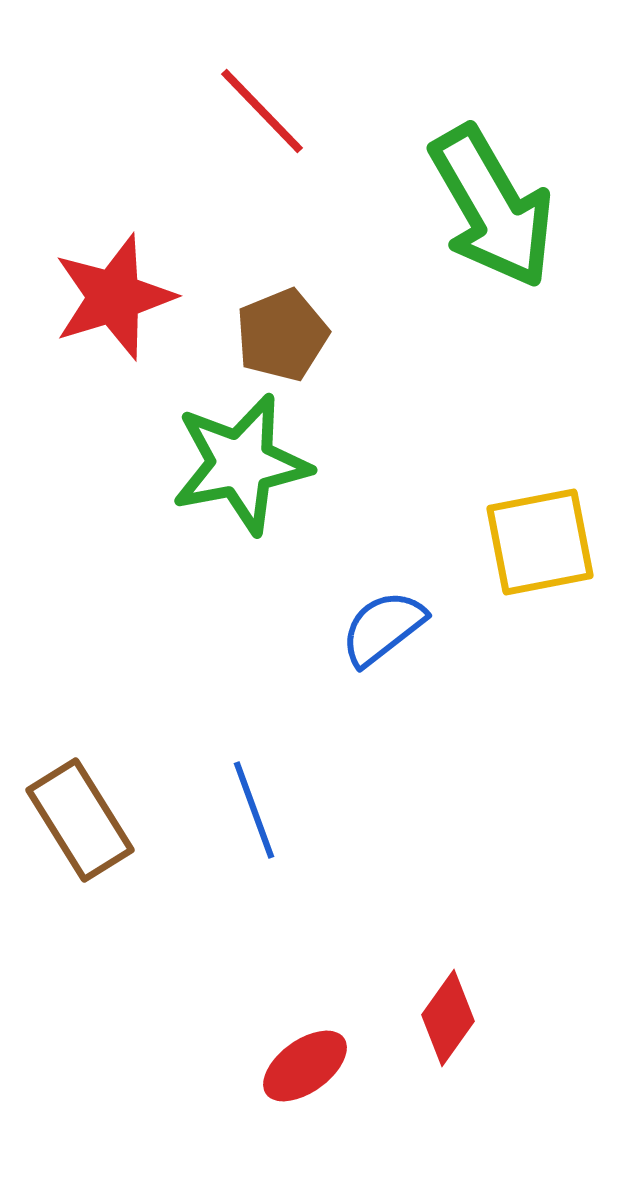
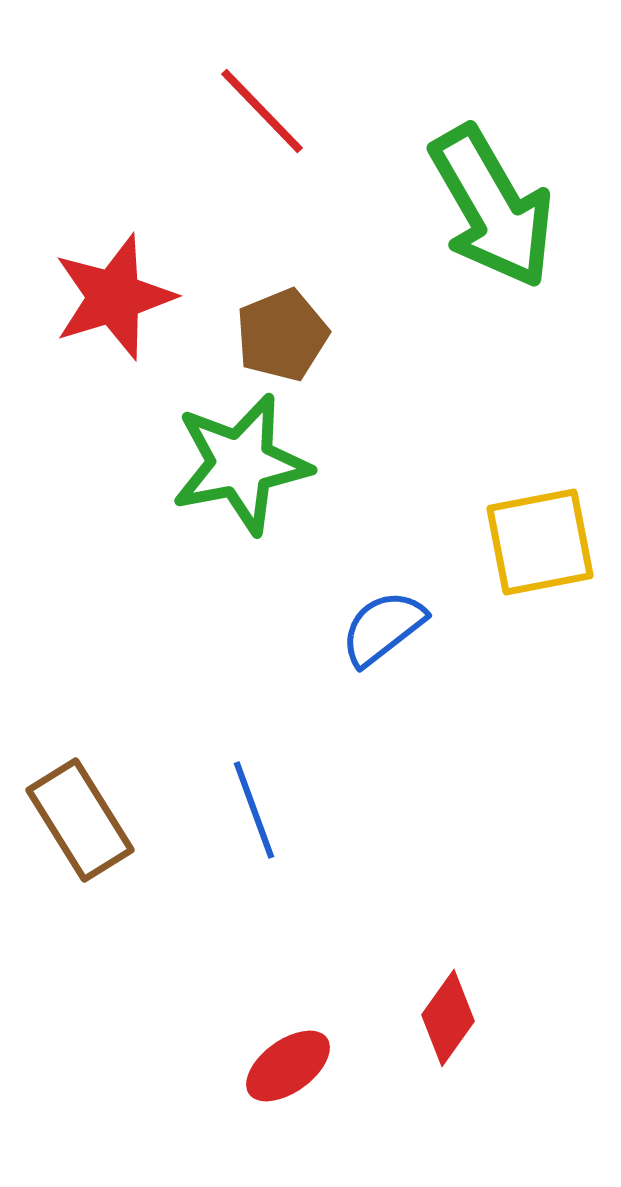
red ellipse: moved 17 px left
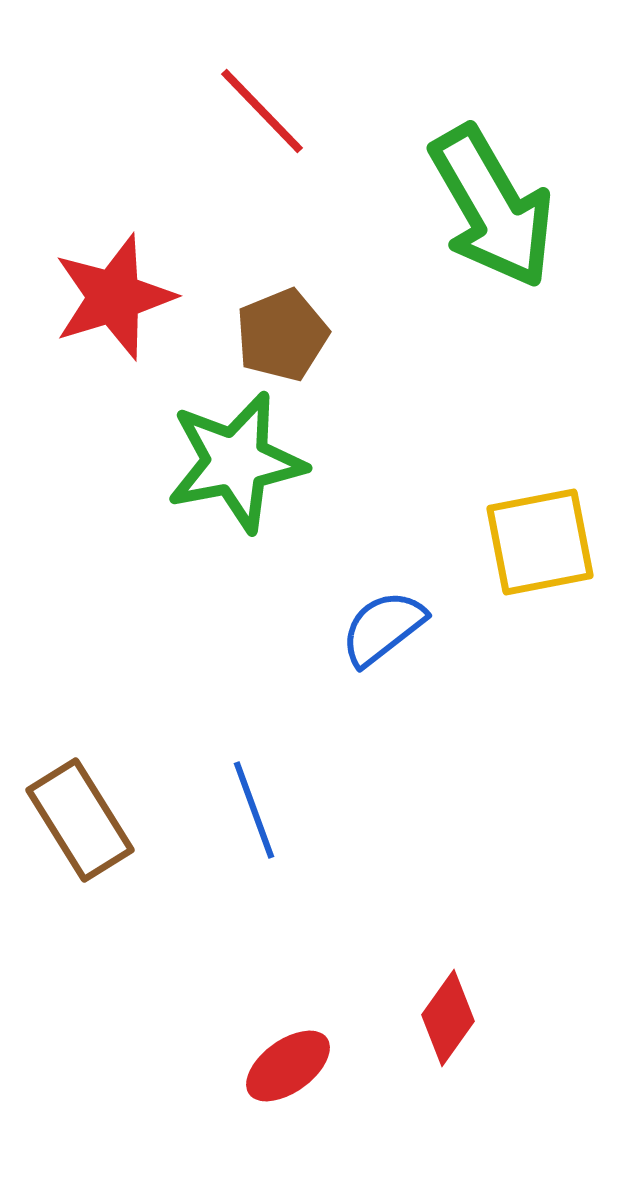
green star: moved 5 px left, 2 px up
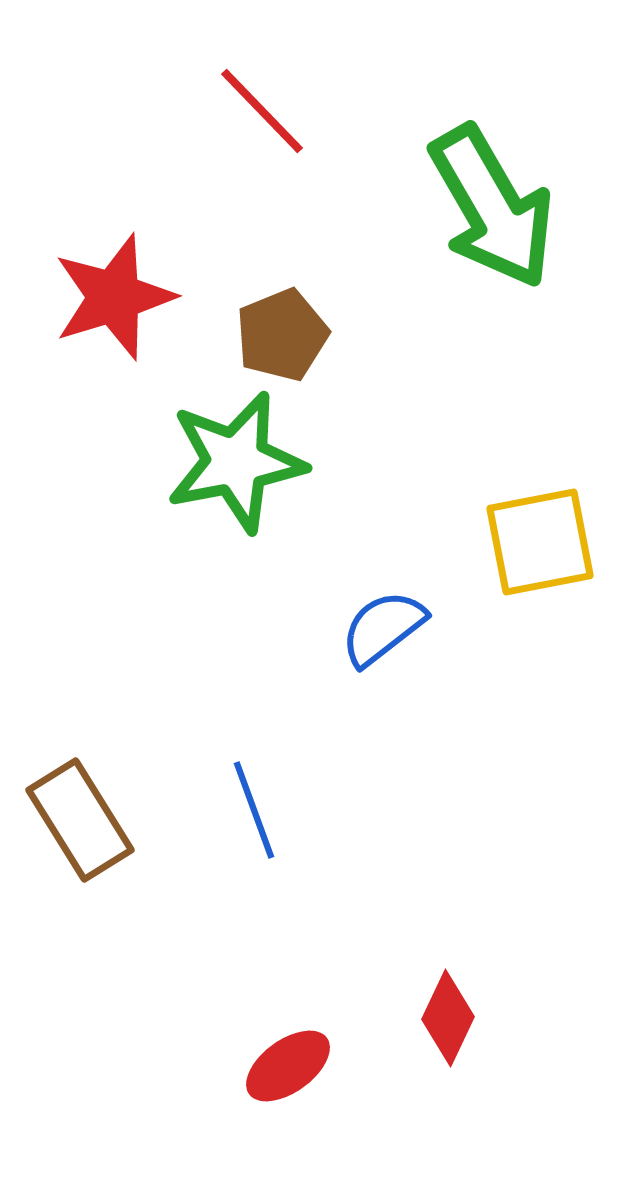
red diamond: rotated 10 degrees counterclockwise
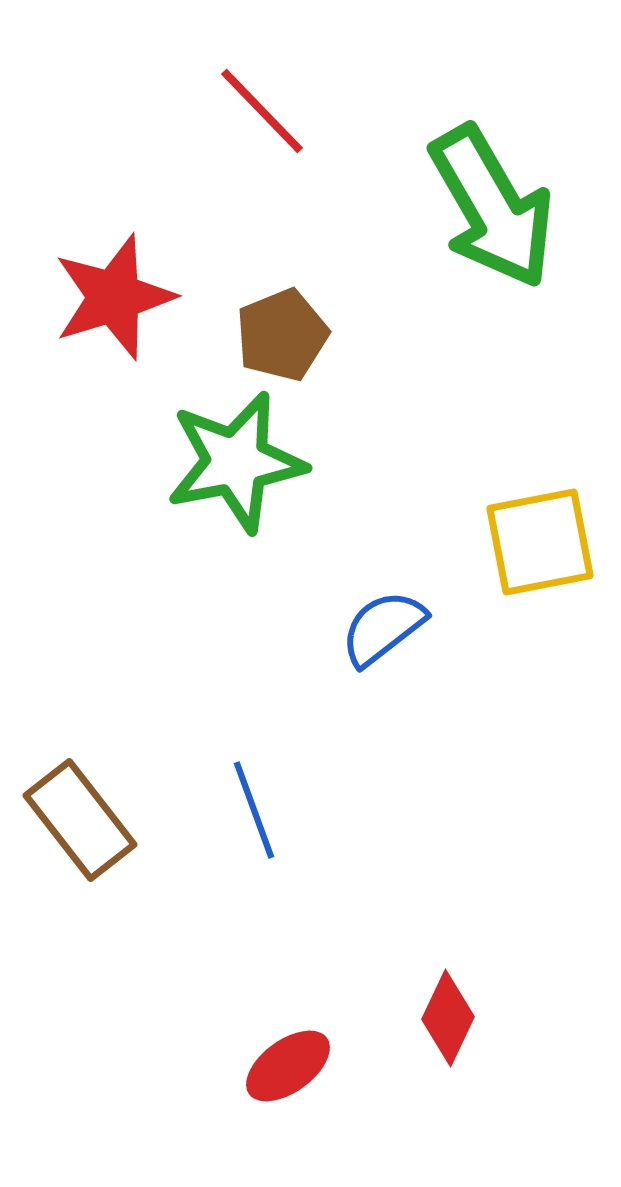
brown rectangle: rotated 6 degrees counterclockwise
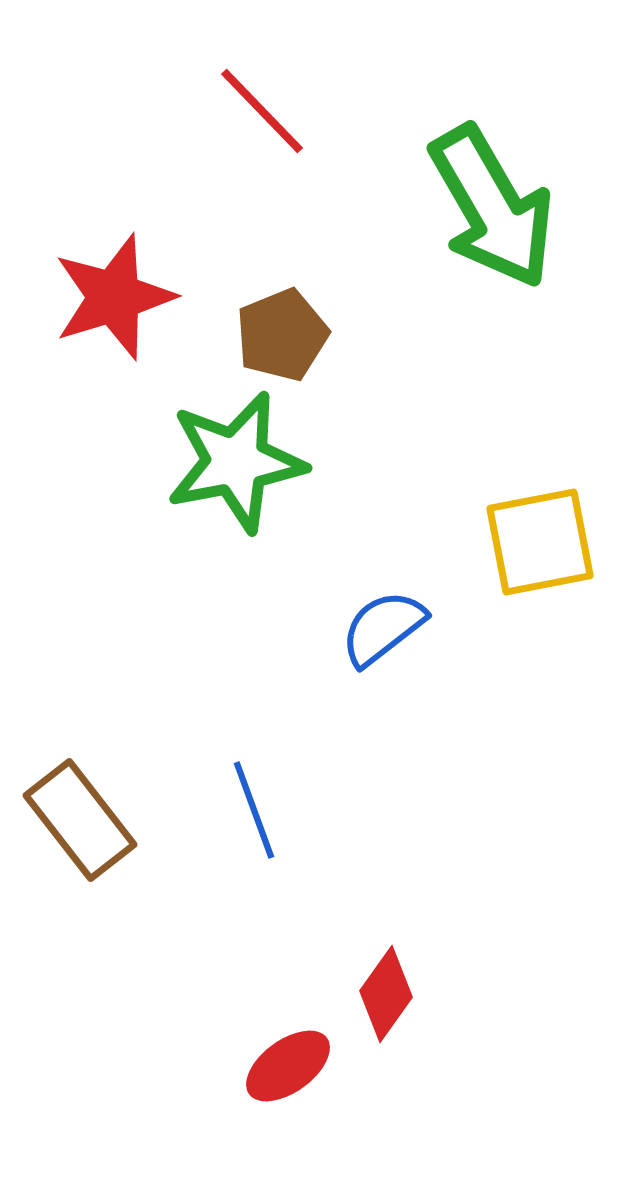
red diamond: moved 62 px left, 24 px up; rotated 10 degrees clockwise
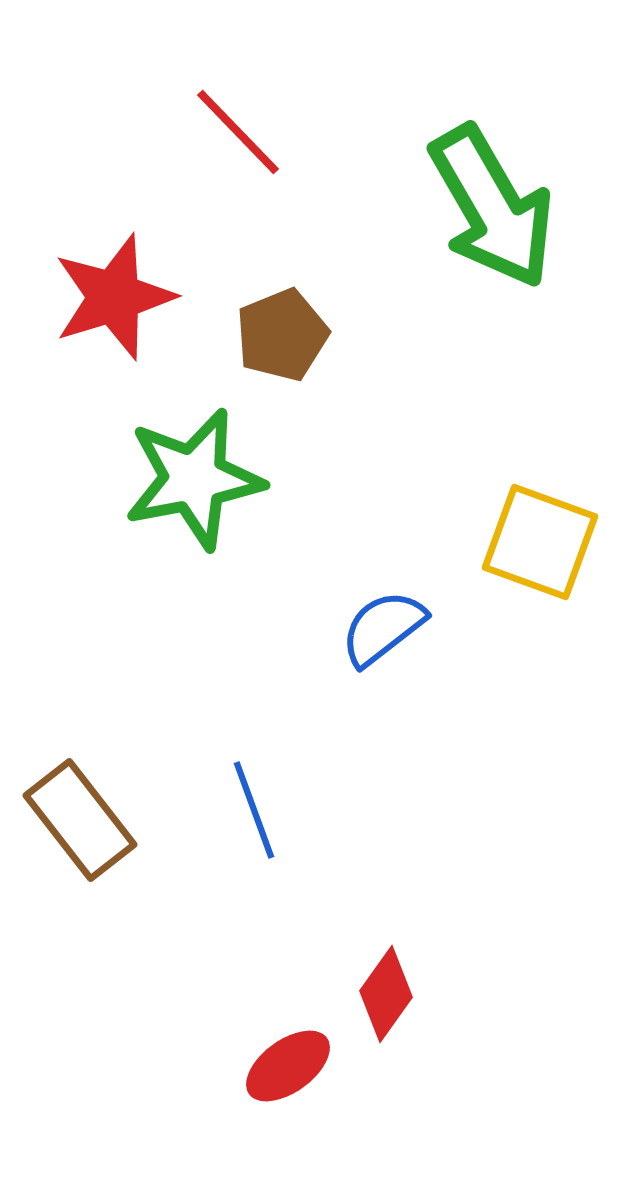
red line: moved 24 px left, 21 px down
green star: moved 42 px left, 17 px down
yellow square: rotated 31 degrees clockwise
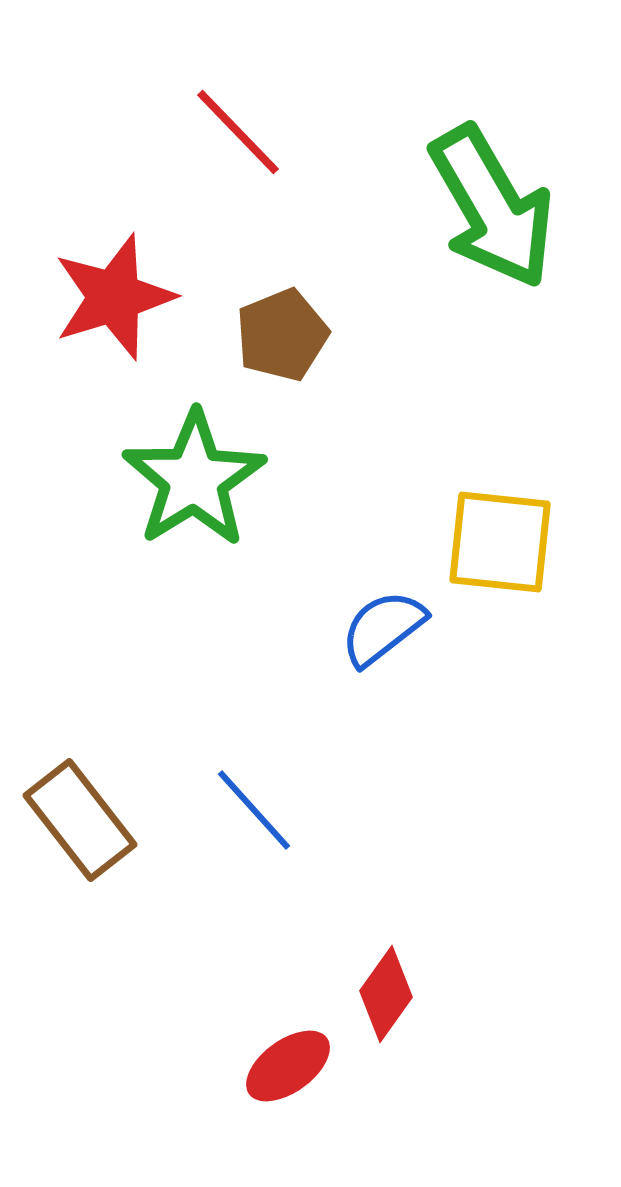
green star: rotated 21 degrees counterclockwise
yellow square: moved 40 px left; rotated 14 degrees counterclockwise
blue line: rotated 22 degrees counterclockwise
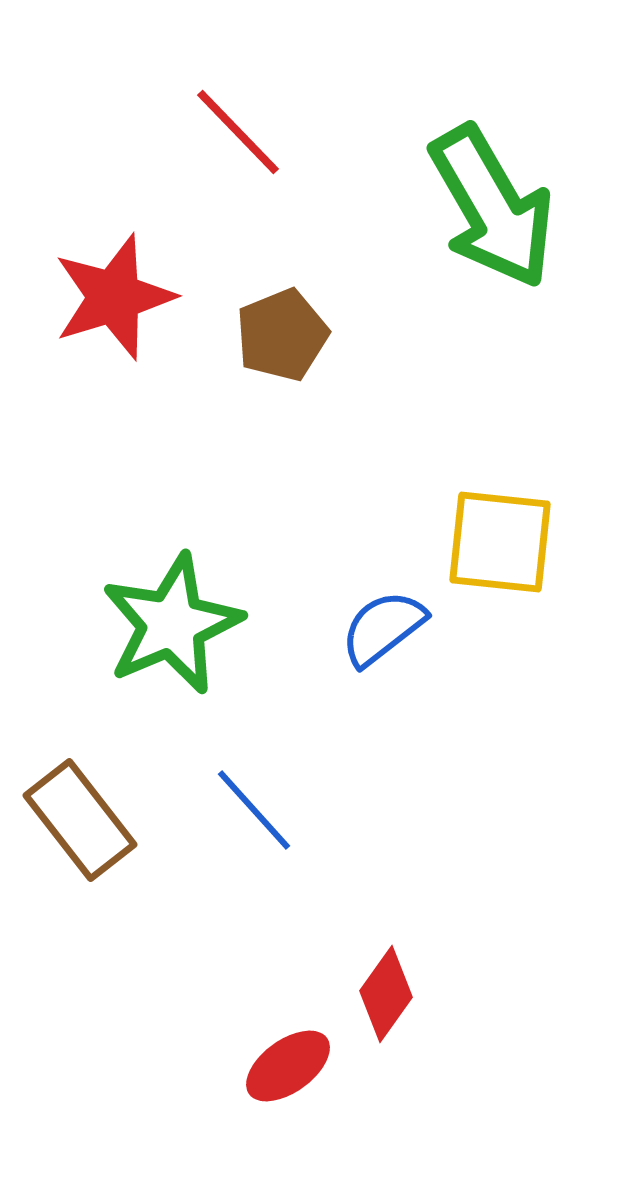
green star: moved 22 px left, 145 px down; rotated 9 degrees clockwise
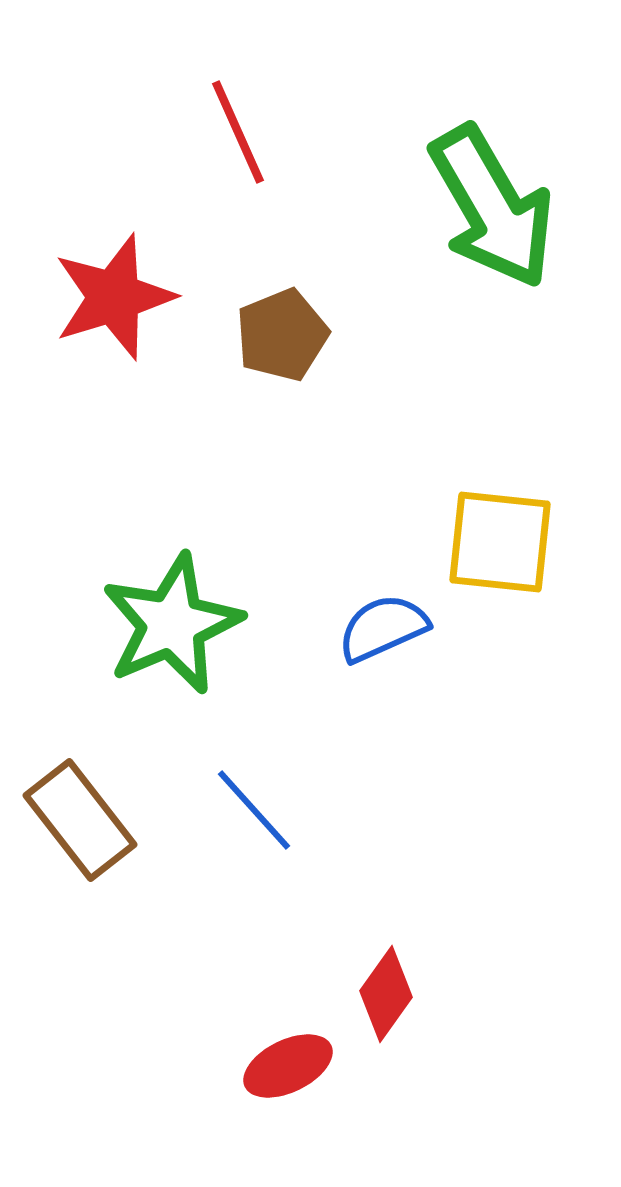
red line: rotated 20 degrees clockwise
blue semicircle: rotated 14 degrees clockwise
red ellipse: rotated 10 degrees clockwise
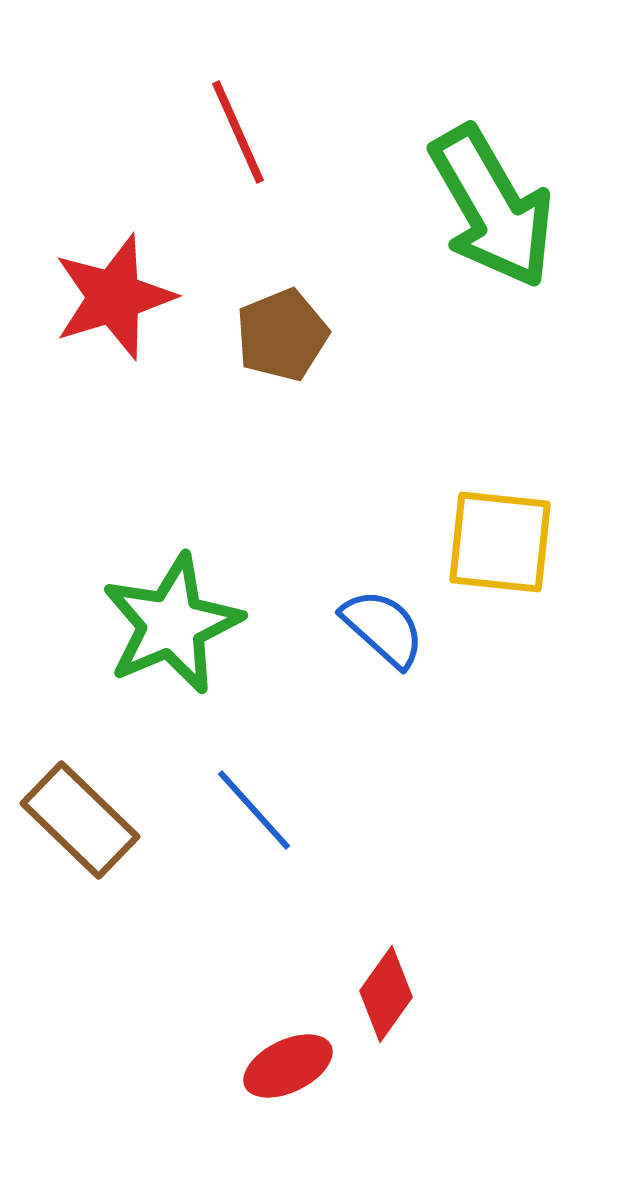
blue semicircle: rotated 66 degrees clockwise
brown rectangle: rotated 8 degrees counterclockwise
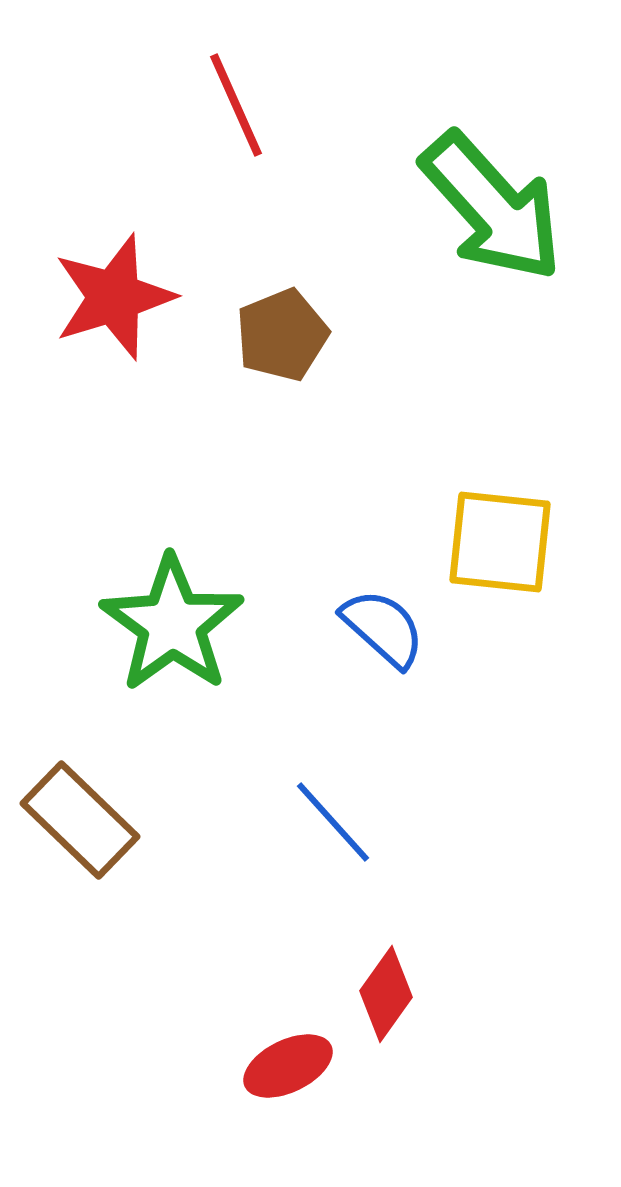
red line: moved 2 px left, 27 px up
green arrow: rotated 12 degrees counterclockwise
green star: rotated 13 degrees counterclockwise
blue line: moved 79 px right, 12 px down
